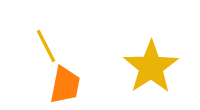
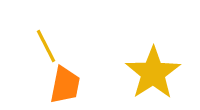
yellow star: moved 2 px right, 6 px down
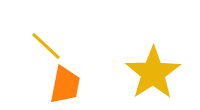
yellow line: rotated 20 degrees counterclockwise
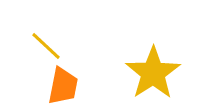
orange trapezoid: moved 2 px left, 1 px down
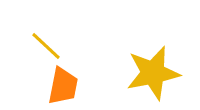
yellow star: rotated 22 degrees clockwise
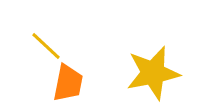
orange trapezoid: moved 5 px right, 3 px up
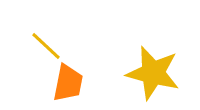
yellow star: rotated 26 degrees clockwise
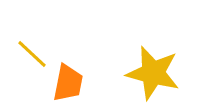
yellow line: moved 14 px left, 8 px down
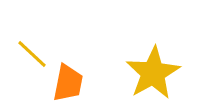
yellow star: rotated 28 degrees clockwise
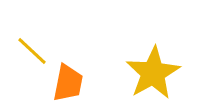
yellow line: moved 3 px up
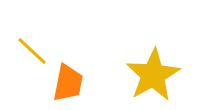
yellow star: moved 2 px down
